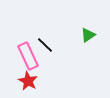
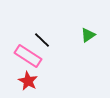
black line: moved 3 px left, 5 px up
pink rectangle: rotated 32 degrees counterclockwise
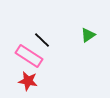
pink rectangle: moved 1 px right
red star: rotated 18 degrees counterclockwise
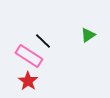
black line: moved 1 px right, 1 px down
red star: rotated 24 degrees clockwise
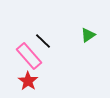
pink rectangle: rotated 16 degrees clockwise
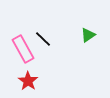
black line: moved 2 px up
pink rectangle: moved 6 px left, 7 px up; rotated 12 degrees clockwise
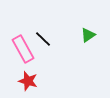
red star: rotated 18 degrees counterclockwise
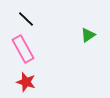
black line: moved 17 px left, 20 px up
red star: moved 2 px left, 1 px down
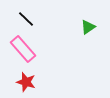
green triangle: moved 8 px up
pink rectangle: rotated 12 degrees counterclockwise
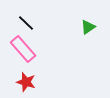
black line: moved 4 px down
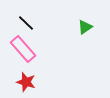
green triangle: moved 3 px left
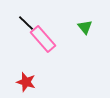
green triangle: rotated 35 degrees counterclockwise
pink rectangle: moved 20 px right, 10 px up
